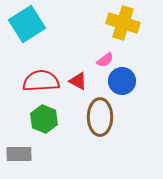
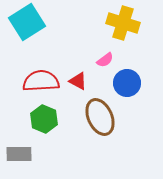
cyan square: moved 2 px up
blue circle: moved 5 px right, 2 px down
brown ellipse: rotated 24 degrees counterclockwise
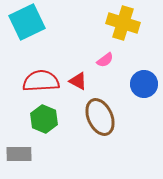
cyan square: rotated 6 degrees clockwise
blue circle: moved 17 px right, 1 px down
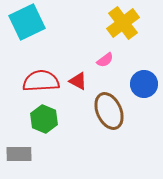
yellow cross: rotated 36 degrees clockwise
brown ellipse: moved 9 px right, 6 px up
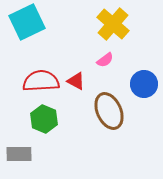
yellow cross: moved 10 px left, 1 px down; rotated 12 degrees counterclockwise
red triangle: moved 2 px left
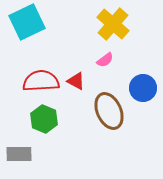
blue circle: moved 1 px left, 4 px down
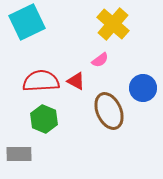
pink semicircle: moved 5 px left
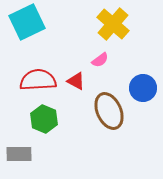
red semicircle: moved 3 px left, 1 px up
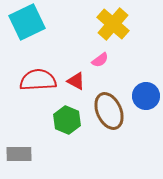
blue circle: moved 3 px right, 8 px down
green hexagon: moved 23 px right, 1 px down
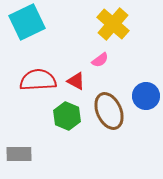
green hexagon: moved 4 px up
